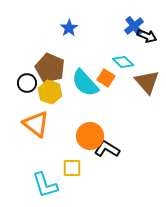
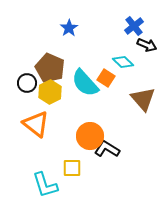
black arrow: moved 9 px down
brown triangle: moved 4 px left, 17 px down
yellow hexagon: rotated 15 degrees clockwise
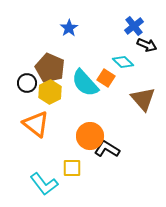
cyan L-shape: moved 1 px left, 1 px up; rotated 20 degrees counterclockwise
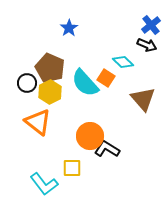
blue cross: moved 17 px right, 1 px up
orange triangle: moved 2 px right, 2 px up
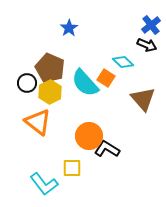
orange circle: moved 1 px left
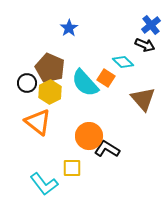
black arrow: moved 2 px left
